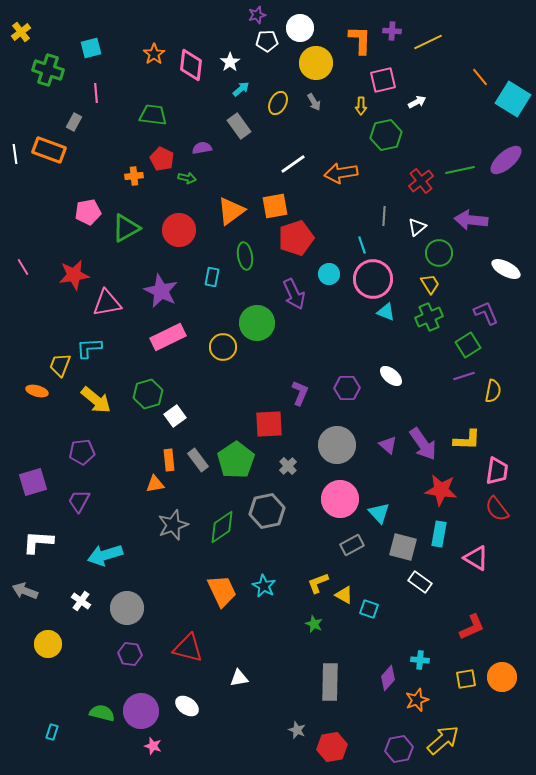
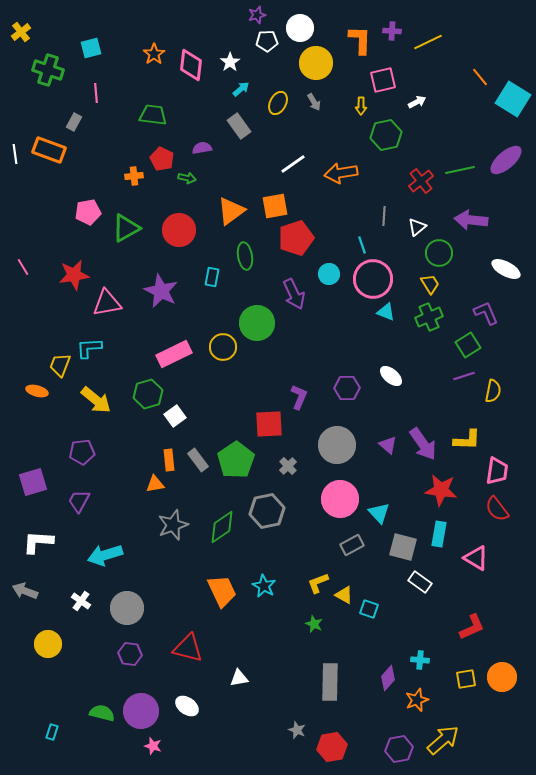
pink rectangle at (168, 337): moved 6 px right, 17 px down
purple L-shape at (300, 393): moved 1 px left, 4 px down
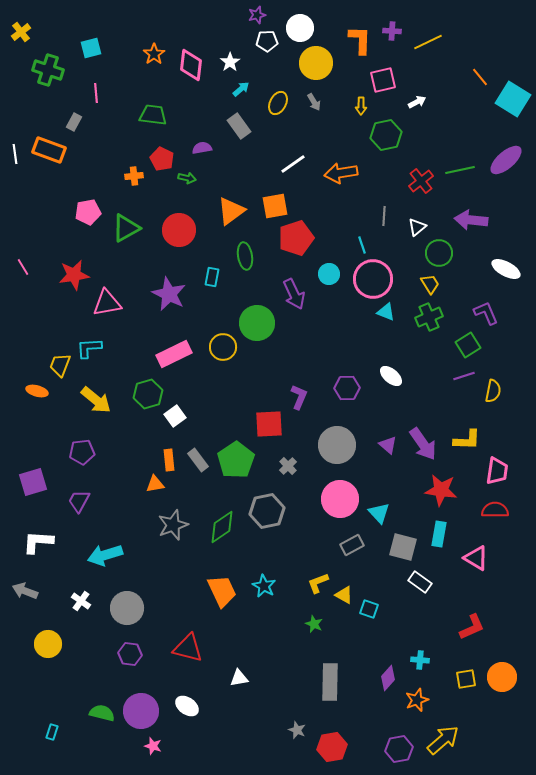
purple star at (161, 291): moved 8 px right, 3 px down
red semicircle at (497, 509): moved 2 px left, 1 px down; rotated 128 degrees clockwise
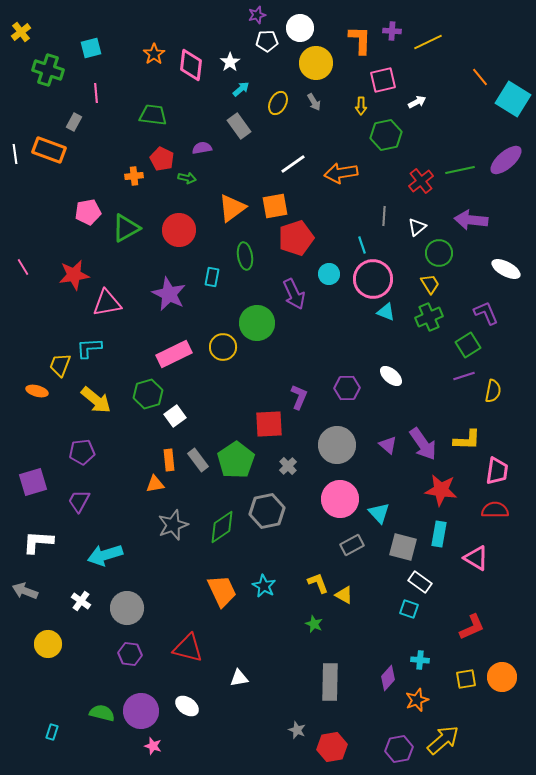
orange triangle at (231, 211): moved 1 px right, 3 px up
yellow L-shape at (318, 583): rotated 90 degrees clockwise
cyan square at (369, 609): moved 40 px right
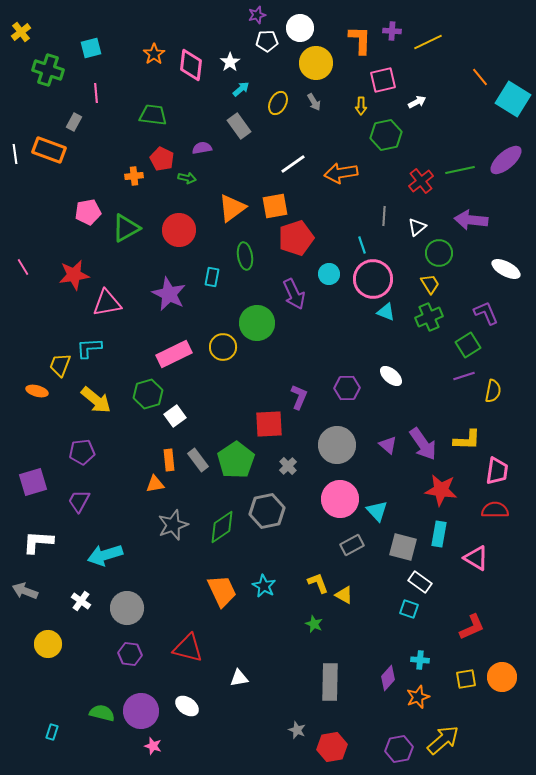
cyan triangle at (379, 513): moved 2 px left, 2 px up
orange star at (417, 700): moved 1 px right, 3 px up
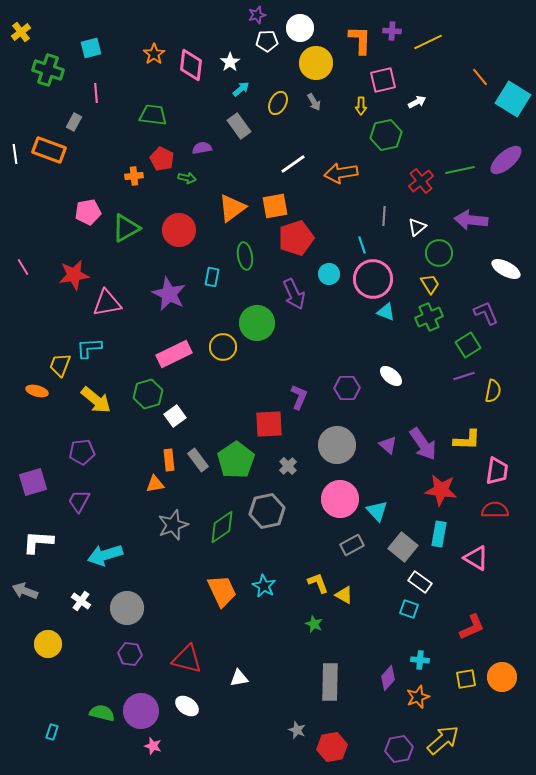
gray square at (403, 547): rotated 24 degrees clockwise
red triangle at (188, 648): moved 1 px left, 11 px down
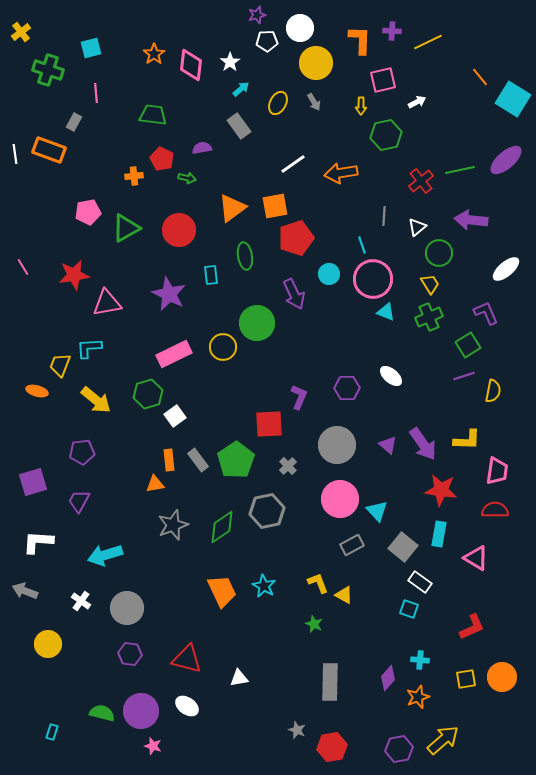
white ellipse at (506, 269): rotated 68 degrees counterclockwise
cyan rectangle at (212, 277): moved 1 px left, 2 px up; rotated 18 degrees counterclockwise
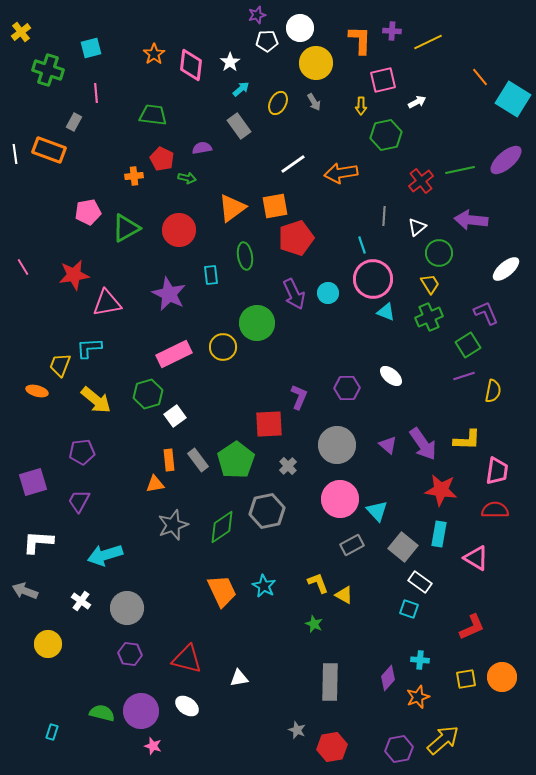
cyan circle at (329, 274): moved 1 px left, 19 px down
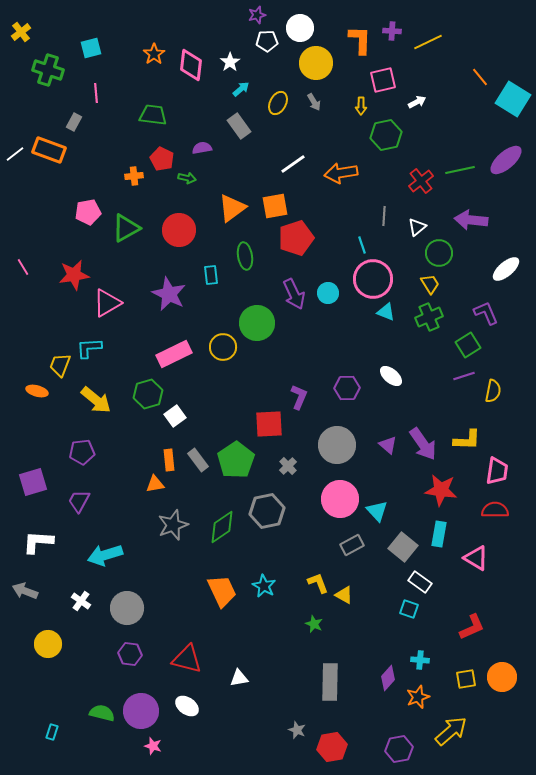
white line at (15, 154): rotated 60 degrees clockwise
pink triangle at (107, 303): rotated 20 degrees counterclockwise
yellow arrow at (443, 740): moved 8 px right, 9 px up
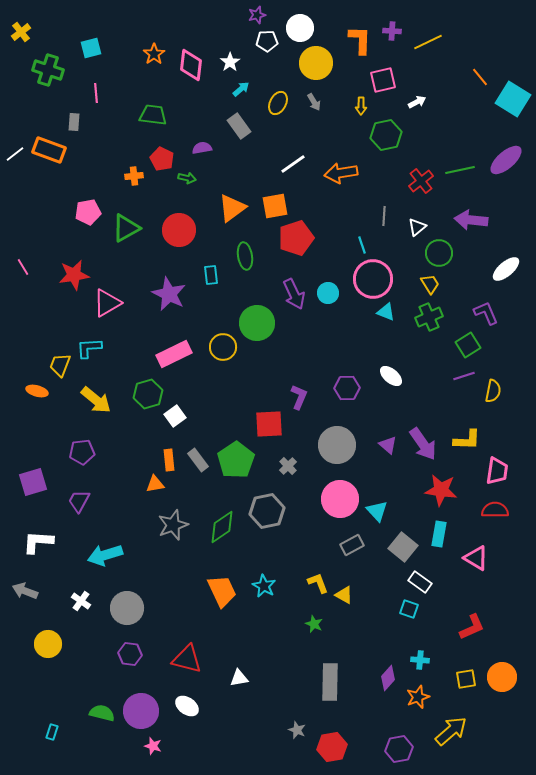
gray rectangle at (74, 122): rotated 24 degrees counterclockwise
